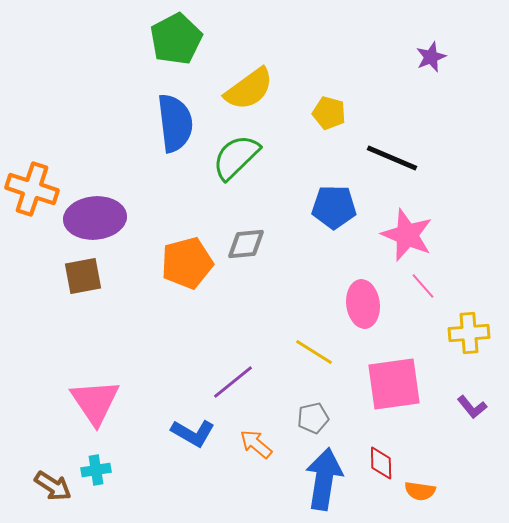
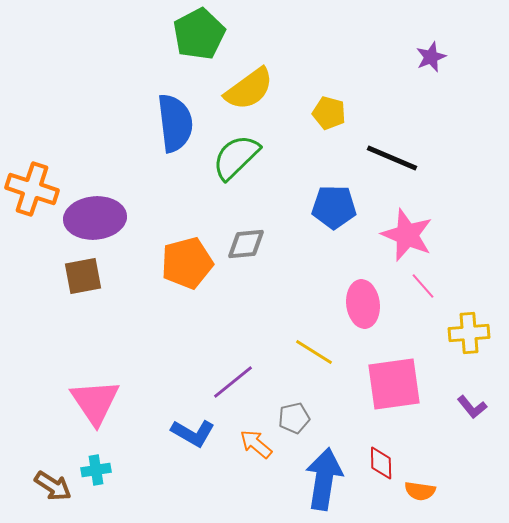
green pentagon: moved 23 px right, 5 px up
gray pentagon: moved 19 px left
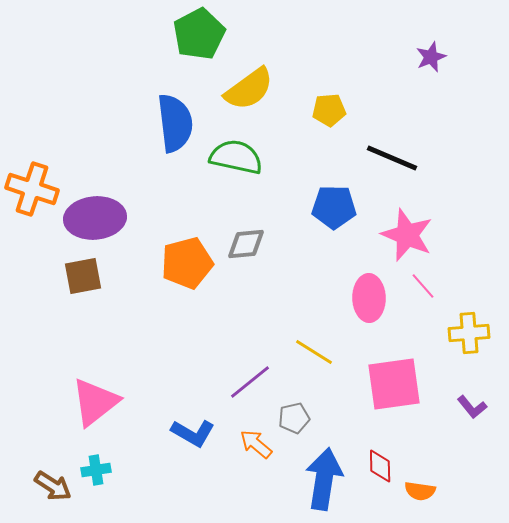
yellow pentagon: moved 3 px up; rotated 20 degrees counterclockwise
green semicircle: rotated 56 degrees clockwise
pink ellipse: moved 6 px right, 6 px up; rotated 6 degrees clockwise
purple line: moved 17 px right
pink triangle: rotated 26 degrees clockwise
red diamond: moved 1 px left, 3 px down
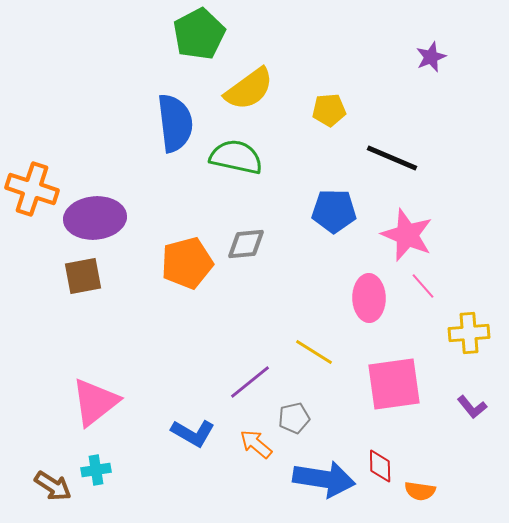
blue pentagon: moved 4 px down
blue arrow: rotated 90 degrees clockwise
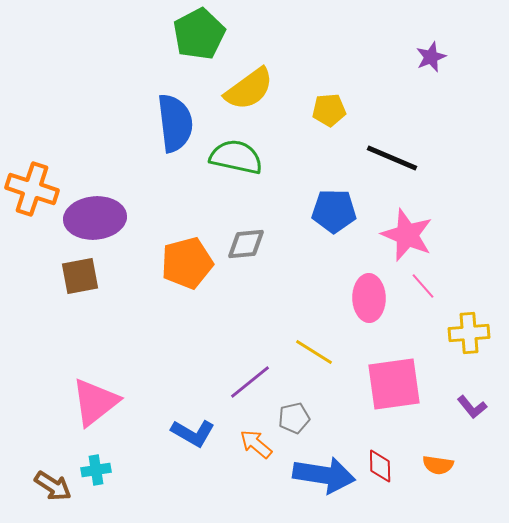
brown square: moved 3 px left
blue arrow: moved 4 px up
orange semicircle: moved 18 px right, 26 px up
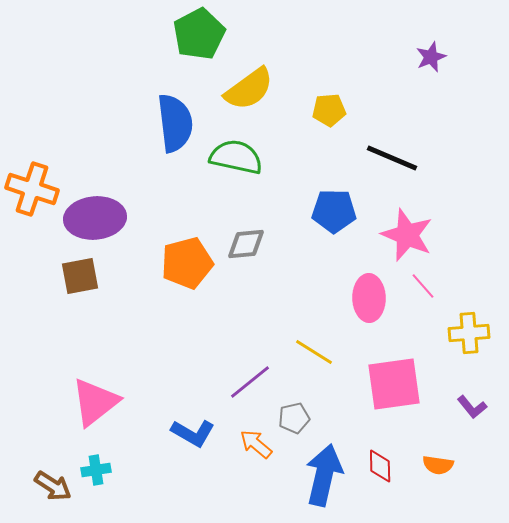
blue arrow: rotated 86 degrees counterclockwise
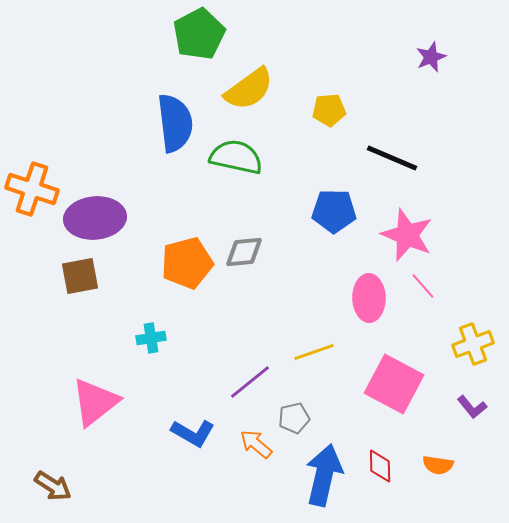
gray diamond: moved 2 px left, 8 px down
yellow cross: moved 4 px right, 11 px down; rotated 15 degrees counterclockwise
yellow line: rotated 51 degrees counterclockwise
pink square: rotated 36 degrees clockwise
cyan cross: moved 55 px right, 132 px up
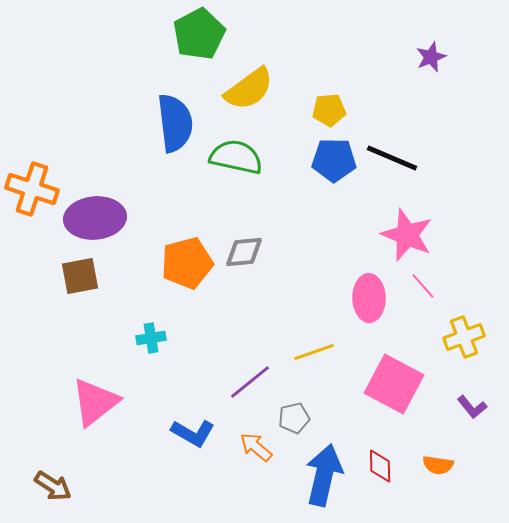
blue pentagon: moved 51 px up
yellow cross: moved 9 px left, 7 px up
orange arrow: moved 3 px down
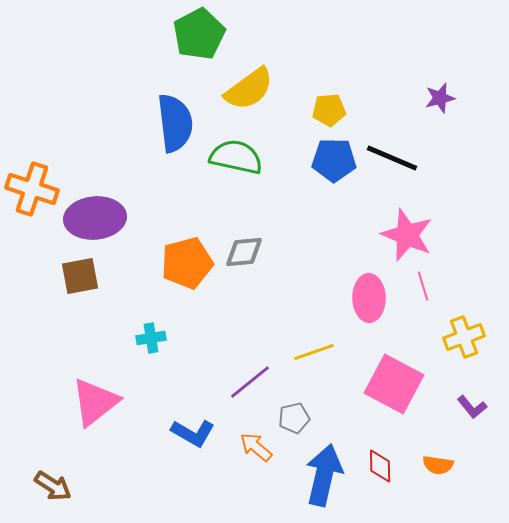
purple star: moved 9 px right, 41 px down; rotated 8 degrees clockwise
pink line: rotated 24 degrees clockwise
